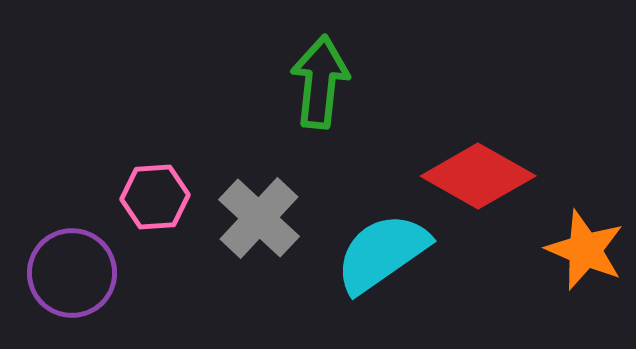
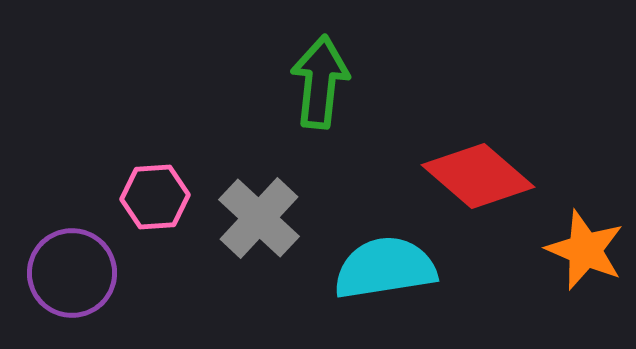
red diamond: rotated 11 degrees clockwise
cyan semicircle: moved 3 px right, 15 px down; rotated 26 degrees clockwise
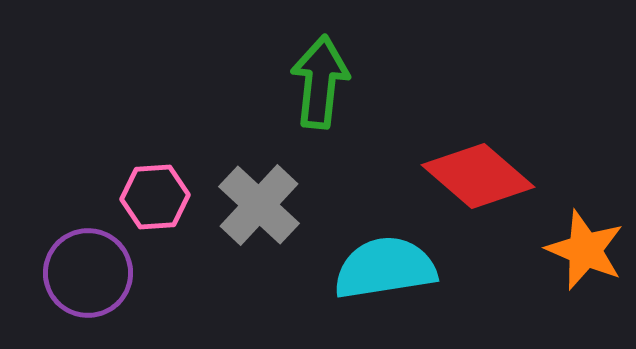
gray cross: moved 13 px up
purple circle: moved 16 px right
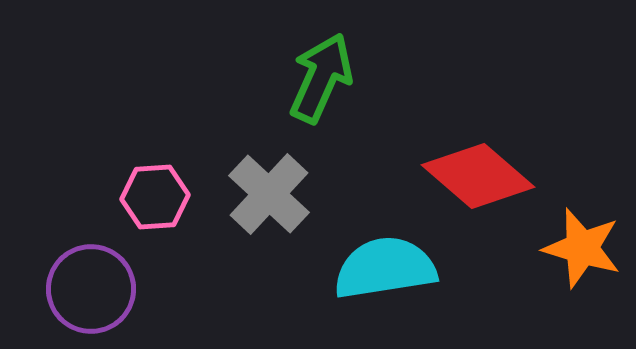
green arrow: moved 1 px right, 4 px up; rotated 18 degrees clockwise
gray cross: moved 10 px right, 11 px up
orange star: moved 3 px left, 2 px up; rotated 6 degrees counterclockwise
purple circle: moved 3 px right, 16 px down
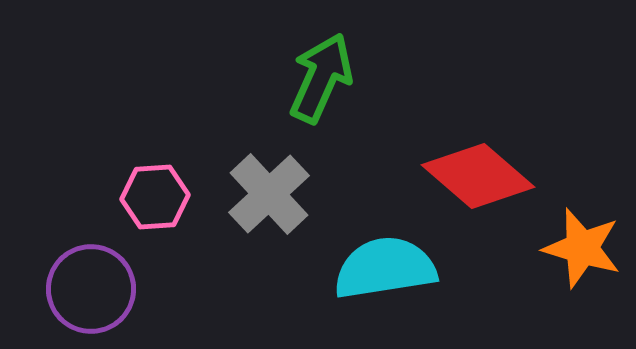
gray cross: rotated 4 degrees clockwise
